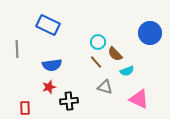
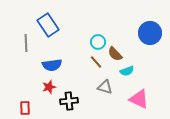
blue rectangle: rotated 30 degrees clockwise
gray line: moved 9 px right, 6 px up
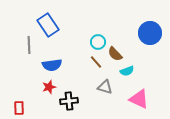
gray line: moved 3 px right, 2 px down
red rectangle: moved 6 px left
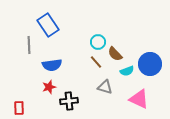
blue circle: moved 31 px down
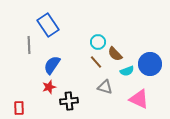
blue semicircle: rotated 132 degrees clockwise
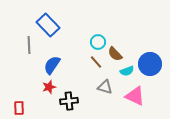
blue rectangle: rotated 10 degrees counterclockwise
pink triangle: moved 4 px left, 3 px up
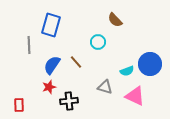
blue rectangle: moved 3 px right; rotated 60 degrees clockwise
brown semicircle: moved 34 px up
brown line: moved 20 px left
red rectangle: moved 3 px up
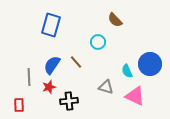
gray line: moved 32 px down
cyan semicircle: rotated 88 degrees clockwise
gray triangle: moved 1 px right
